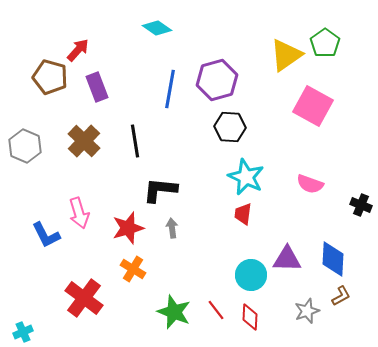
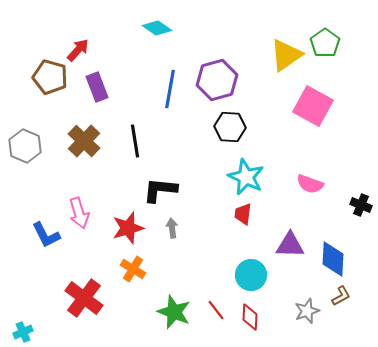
purple triangle: moved 3 px right, 14 px up
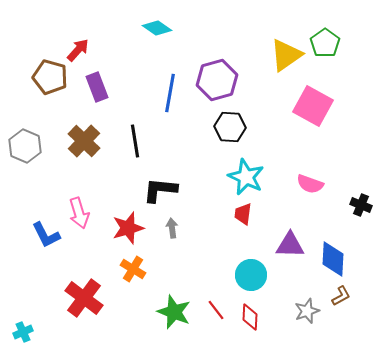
blue line: moved 4 px down
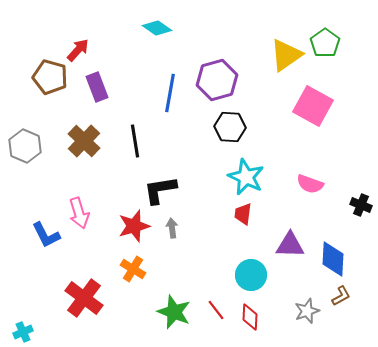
black L-shape: rotated 15 degrees counterclockwise
red star: moved 6 px right, 2 px up
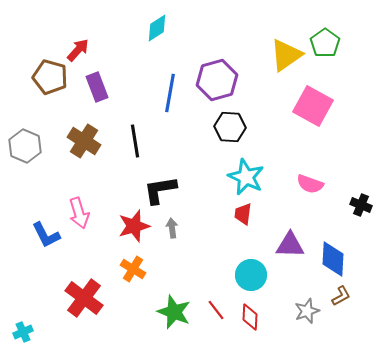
cyan diamond: rotated 68 degrees counterclockwise
brown cross: rotated 12 degrees counterclockwise
